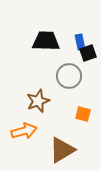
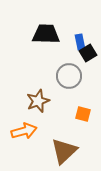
black trapezoid: moved 7 px up
black square: rotated 12 degrees counterclockwise
brown triangle: moved 2 px right, 1 px down; rotated 12 degrees counterclockwise
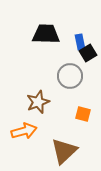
gray circle: moved 1 px right
brown star: moved 1 px down
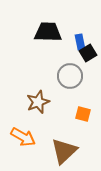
black trapezoid: moved 2 px right, 2 px up
orange arrow: moved 1 px left, 6 px down; rotated 45 degrees clockwise
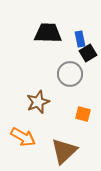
black trapezoid: moved 1 px down
blue rectangle: moved 3 px up
gray circle: moved 2 px up
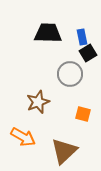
blue rectangle: moved 2 px right, 2 px up
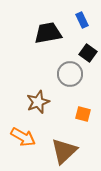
black trapezoid: rotated 12 degrees counterclockwise
blue rectangle: moved 17 px up; rotated 14 degrees counterclockwise
black square: rotated 24 degrees counterclockwise
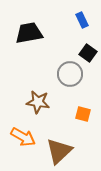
black trapezoid: moved 19 px left
brown star: rotated 30 degrees clockwise
brown triangle: moved 5 px left
